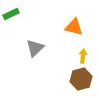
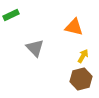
green rectangle: moved 1 px down
gray triangle: rotated 30 degrees counterclockwise
yellow arrow: rotated 24 degrees clockwise
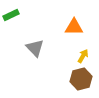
orange triangle: rotated 12 degrees counterclockwise
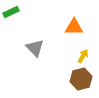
green rectangle: moved 3 px up
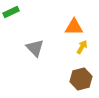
yellow arrow: moved 1 px left, 9 px up
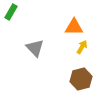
green rectangle: rotated 35 degrees counterclockwise
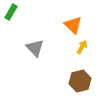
orange triangle: moved 1 px left, 2 px up; rotated 42 degrees clockwise
brown hexagon: moved 1 px left, 2 px down
